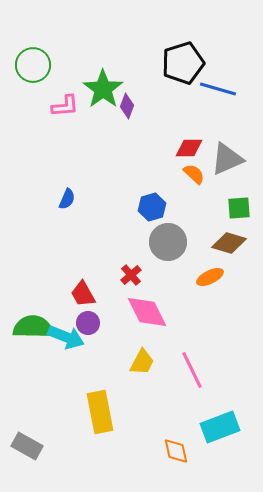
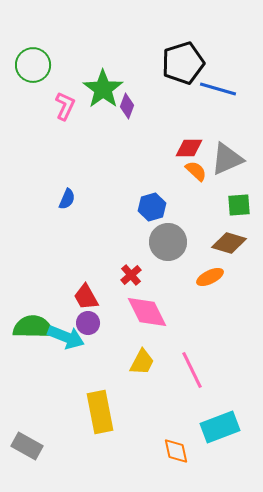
pink L-shape: rotated 60 degrees counterclockwise
orange semicircle: moved 2 px right, 3 px up
green square: moved 3 px up
red trapezoid: moved 3 px right, 3 px down
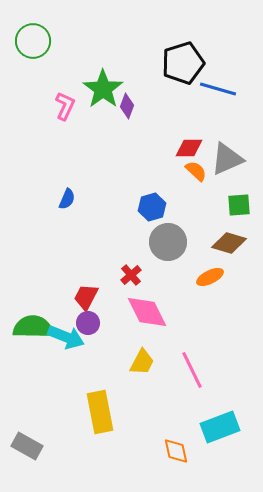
green circle: moved 24 px up
red trapezoid: rotated 56 degrees clockwise
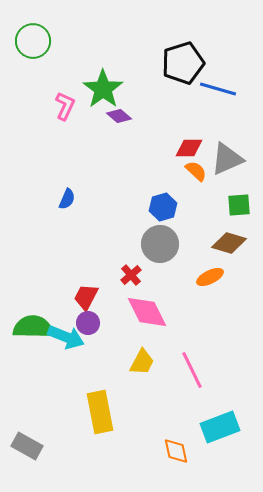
purple diamond: moved 8 px left, 10 px down; rotated 70 degrees counterclockwise
blue hexagon: moved 11 px right
gray circle: moved 8 px left, 2 px down
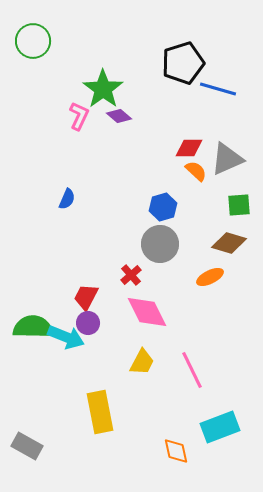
pink L-shape: moved 14 px right, 10 px down
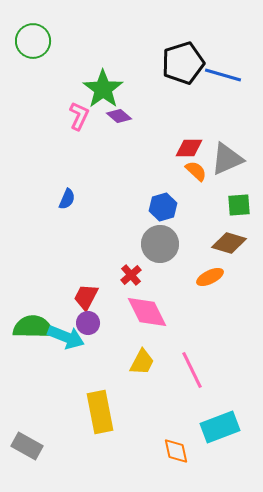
blue line: moved 5 px right, 14 px up
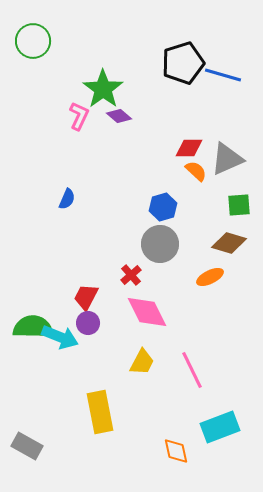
cyan arrow: moved 6 px left
